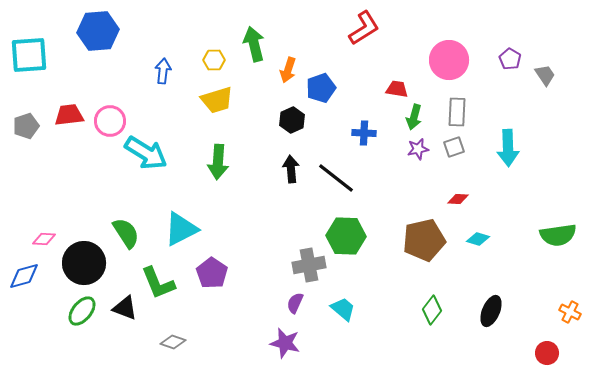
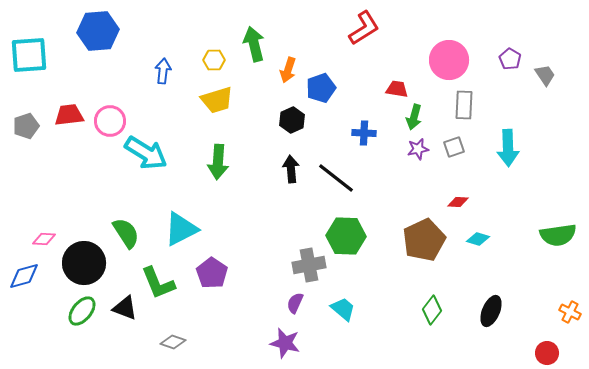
gray rectangle at (457, 112): moved 7 px right, 7 px up
red diamond at (458, 199): moved 3 px down
brown pentagon at (424, 240): rotated 12 degrees counterclockwise
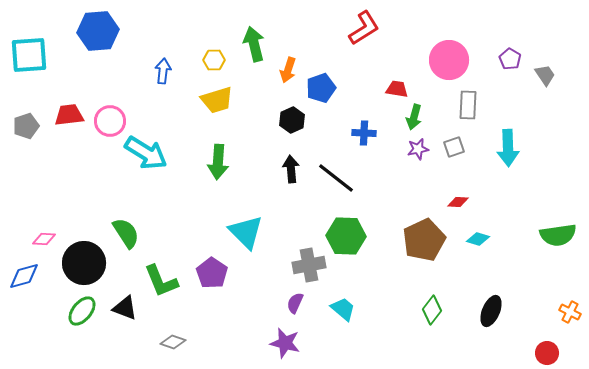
gray rectangle at (464, 105): moved 4 px right
cyan triangle at (181, 229): moved 65 px right, 3 px down; rotated 48 degrees counterclockwise
green L-shape at (158, 283): moved 3 px right, 2 px up
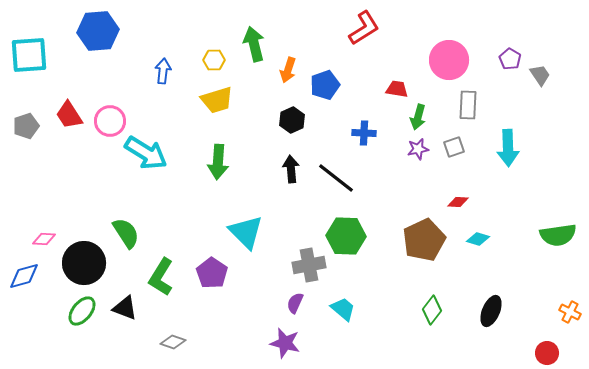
gray trapezoid at (545, 75): moved 5 px left
blue pentagon at (321, 88): moved 4 px right, 3 px up
red trapezoid at (69, 115): rotated 116 degrees counterclockwise
green arrow at (414, 117): moved 4 px right
green L-shape at (161, 281): moved 4 px up; rotated 54 degrees clockwise
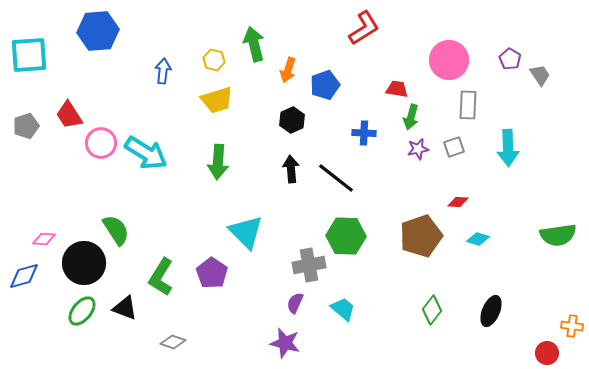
yellow hexagon at (214, 60): rotated 15 degrees clockwise
green arrow at (418, 117): moved 7 px left
pink circle at (110, 121): moved 9 px left, 22 px down
green semicircle at (126, 233): moved 10 px left, 3 px up
brown pentagon at (424, 240): moved 3 px left, 4 px up; rotated 6 degrees clockwise
orange cross at (570, 312): moved 2 px right, 14 px down; rotated 20 degrees counterclockwise
